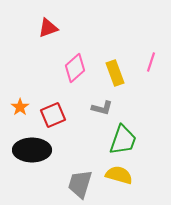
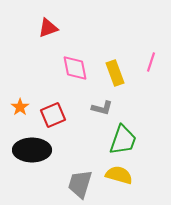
pink diamond: rotated 60 degrees counterclockwise
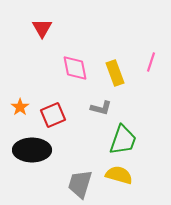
red triangle: moved 6 px left; rotated 40 degrees counterclockwise
gray L-shape: moved 1 px left
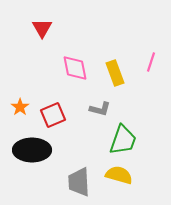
gray L-shape: moved 1 px left, 1 px down
gray trapezoid: moved 1 px left, 2 px up; rotated 20 degrees counterclockwise
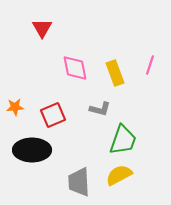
pink line: moved 1 px left, 3 px down
orange star: moved 5 px left; rotated 30 degrees clockwise
yellow semicircle: rotated 44 degrees counterclockwise
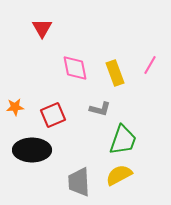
pink line: rotated 12 degrees clockwise
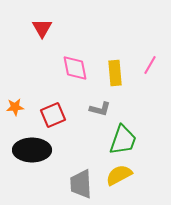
yellow rectangle: rotated 15 degrees clockwise
gray trapezoid: moved 2 px right, 2 px down
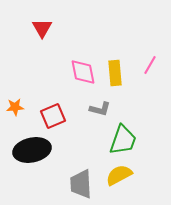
pink diamond: moved 8 px right, 4 px down
red square: moved 1 px down
black ellipse: rotated 12 degrees counterclockwise
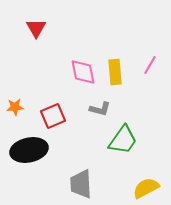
red triangle: moved 6 px left
yellow rectangle: moved 1 px up
green trapezoid: rotated 16 degrees clockwise
black ellipse: moved 3 px left
yellow semicircle: moved 27 px right, 13 px down
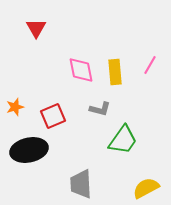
pink diamond: moved 2 px left, 2 px up
orange star: rotated 12 degrees counterclockwise
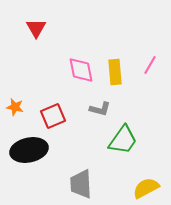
orange star: rotated 30 degrees clockwise
